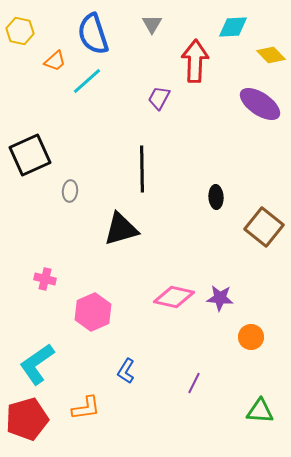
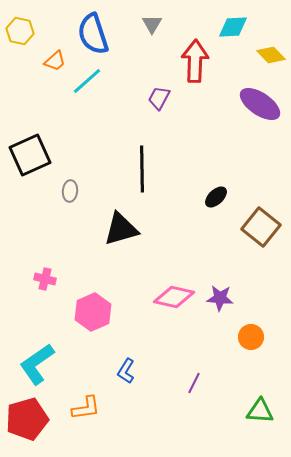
black ellipse: rotated 50 degrees clockwise
brown square: moved 3 px left
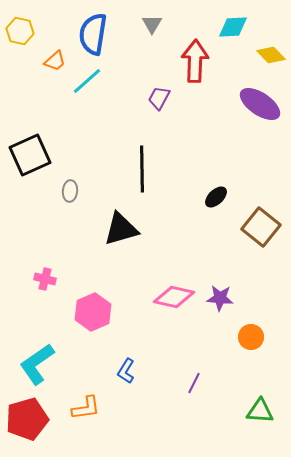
blue semicircle: rotated 27 degrees clockwise
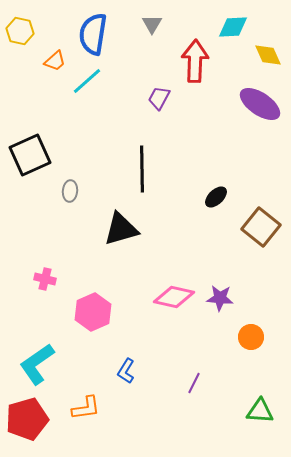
yellow diamond: moved 3 px left; rotated 20 degrees clockwise
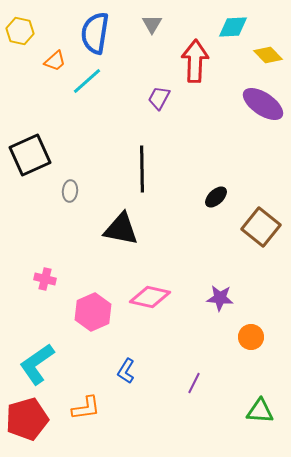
blue semicircle: moved 2 px right, 1 px up
yellow diamond: rotated 20 degrees counterclockwise
purple ellipse: moved 3 px right
black triangle: rotated 27 degrees clockwise
pink diamond: moved 24 px left
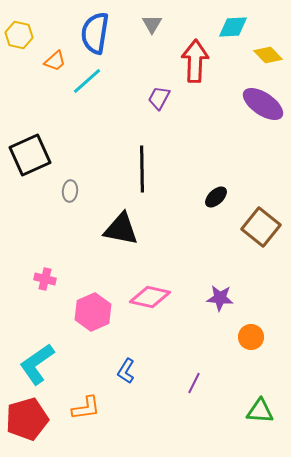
yellow hexagon: moved 1 px left, 4 px down
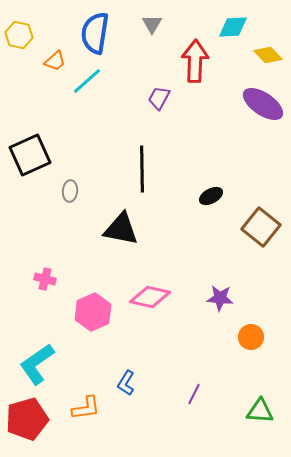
black ellipse: moved 5 px left, 1 px up; rotated 15 degrees clockwise
blue L-shape: moved 12 px down
purple line: moved 11 px down
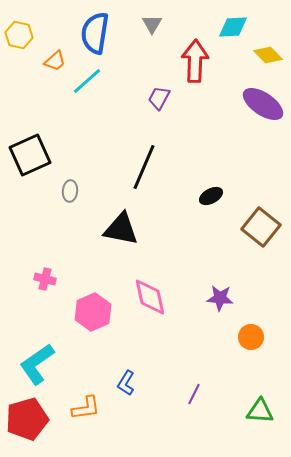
black line: moved 2 px right, 2 px up; rotated 24 degrees clockwise
pink diamond: rotated 66 degrees clockwise
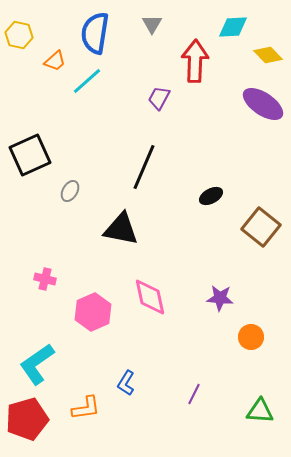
gray ellipse: rotated 25 degrees clockwise
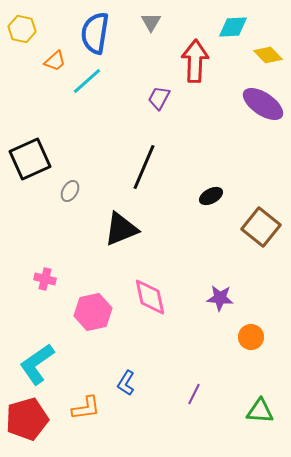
gray triangle: moved 1 px left, 2 px up
yellow hexagon: moved 3 px right, 6 px up
black square: moved 4 px down
black triangle: rotated 33 degrees counterclockwise
pink hexagon: rotated 12 degrees clockwise
